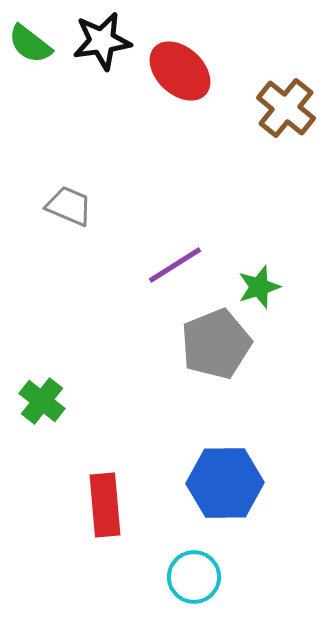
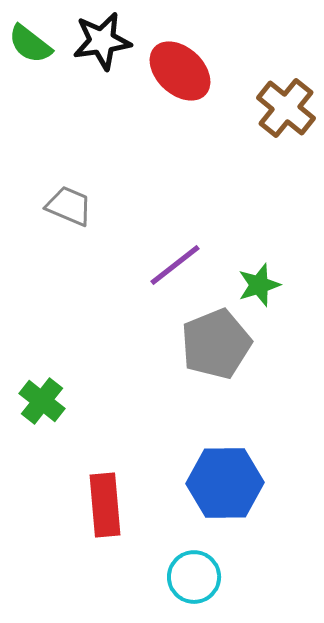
purple line: rotated 6 degrees counterclockwise
green star: moved 2 px up
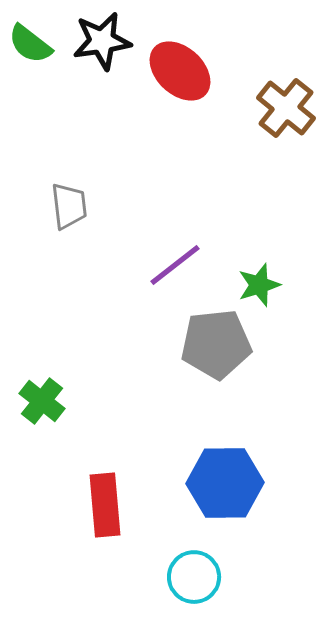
gray trapezoid: rotated 60 degrees clockwise
gray pentagon: rotated 16 degrees clockwise
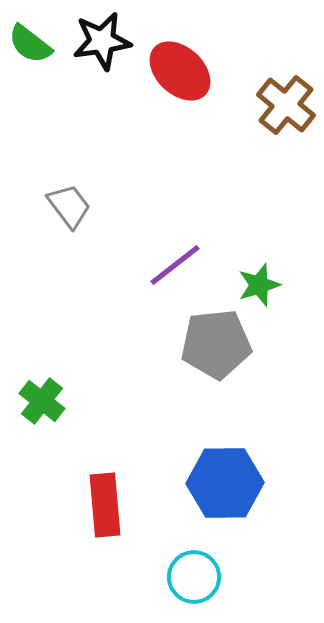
brown cross: moved 3 px up
gray trapezoid: rotated 30 degrees counterclockwise
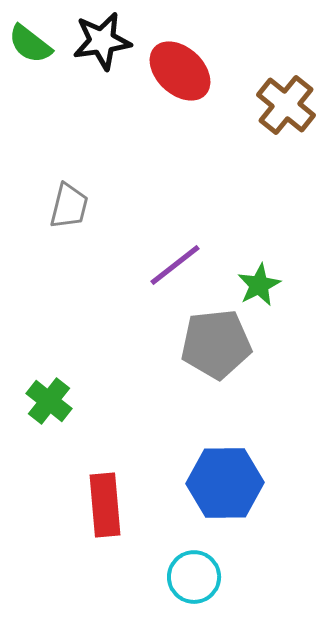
gray trapezoid: rotated 51 degrees clockwise
green star: rotated 9 degrees counterclockwise
green cross: moved 7 px right
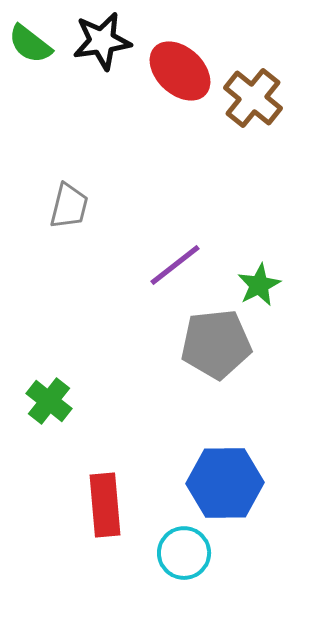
brown cross: moved 33 px left, 7 px up
cyan circle: moved 10 px left, 24 px up
